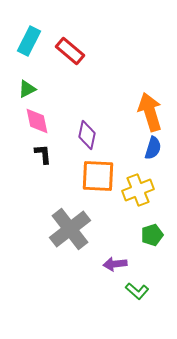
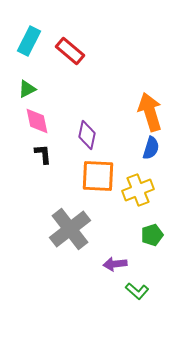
blue semicircle: moved 2 px left
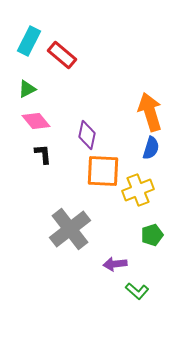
red rectangle: moved 8 px left, 4 px down
pink diamond: moved 1 px left; rotated 28 degrees counterclockwise
orange square: moved 5 px right, 5 px up
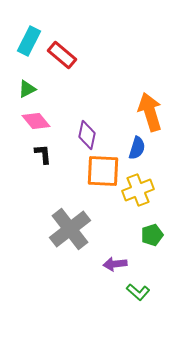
blue semicircle: moved 14 px left
green L-shape: moved 1 px right, 1 px down
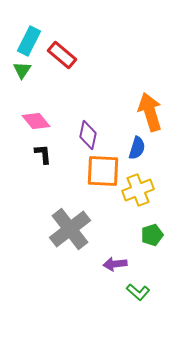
green triangle: moved 5 px left, 19 px up; rotated 30 degrees counterclockwise
purple diamond: moved 1 px right
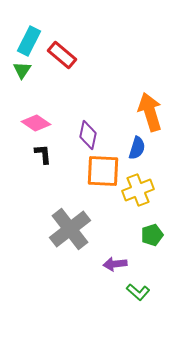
pink diamond: moved 2 px down; rotated 16 degrees counterclockwise
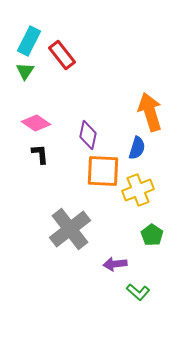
red rectangle: rotated 12 degrees clockwise
green triangle: moved 3 px right, 1 px down
black L-shape: moved 3 px left
green pentagon: rotated 20 degrees counterclockwise
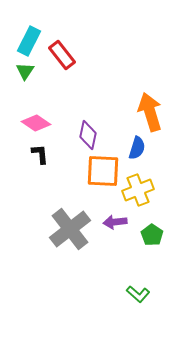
purple arrow: moved 42 px up
green L-shape: moved 2 px down
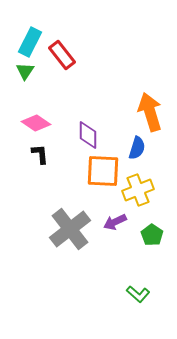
cyan rectangle: moved 1 px right, 1 px down
purple diamond: rotated 12 degrees counterclockwise
purple arrow: rotated 20 degrees counterclockwise
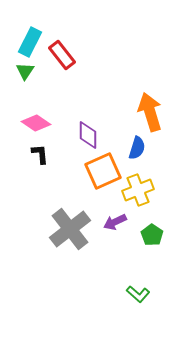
orange square: rotated 27 degrees counterclockwise
